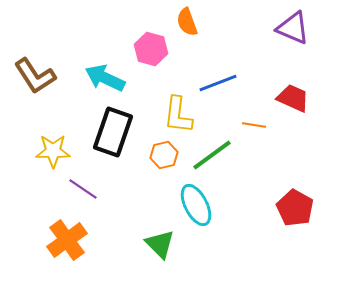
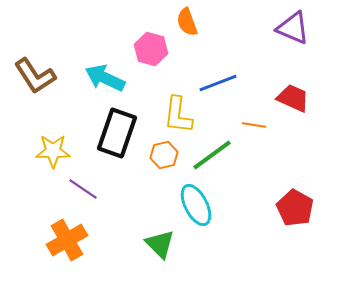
black rectangle: moved 4 px right, 1 px down
orange cross: rotated 6 degrees clockwise
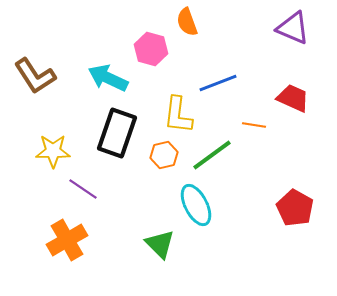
cyan arrow: moved 3 px right
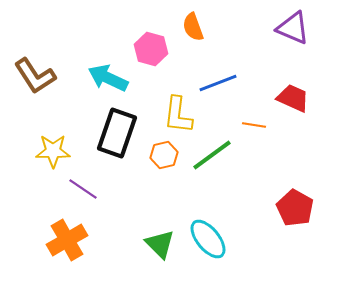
orange semicircle: moved 6 px right, 5 px down
cyan ellipse: moved 12 px right, 34 px down; rotated 12 degrees counterclockwise
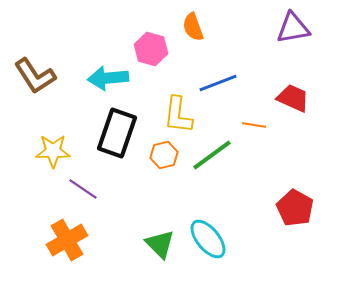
purple triangle: rotated 33 degrees counterclockwise
cyan arrow: rotated 30 degrees counterclockwise
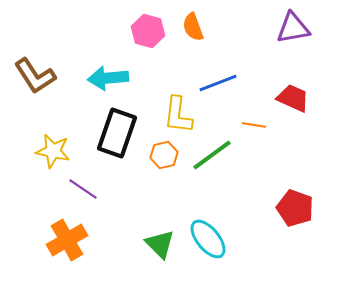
pink hexagon: moved 3 px left, 18 px up
yellow star: rotated 12 degrees clockwise
red pentagon: rotated 9 degrees counterclockwise
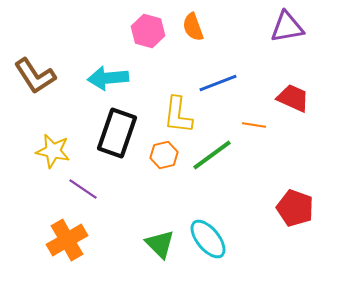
purple triangle: moved 6 px left, 1 px up
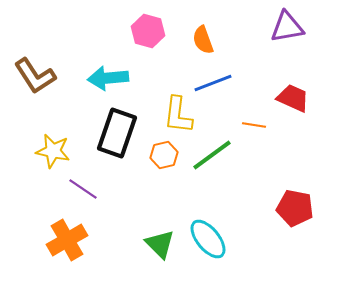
orange semicircle: moved 10 px right, 13 px down
blue line: moved 5 px left
red pentagon: rotated 9 degrees counterclockwise
